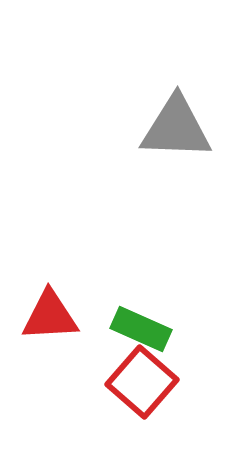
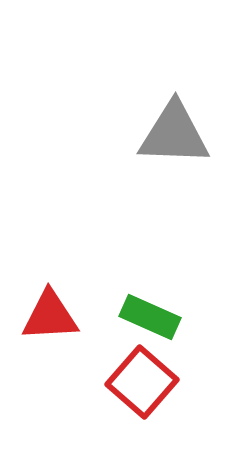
gray triangle: moved 2 px left, 6 px down
green rectangle: moved 9 px right, 12 px up
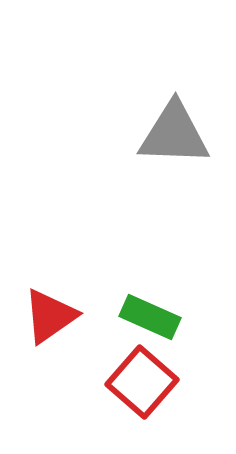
red triangle: rotated 32 degrees counterclockwise
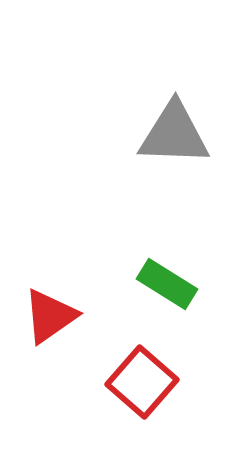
green rectangle: moved 17 px right, 33 px up; rotated 8 degrees clockwise
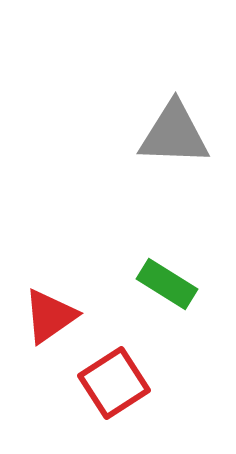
red square: moved 28 px left, 1 px down; rotated 16 degrees clockwise
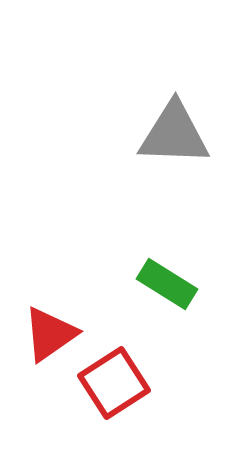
red triangle: moved 18 px down
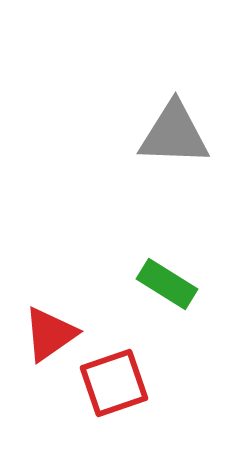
red square: rotated 14 degrees clockwise
